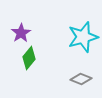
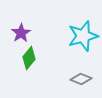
cyan star: moved 1 px up
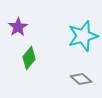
purple star: moved 3 px left, 6 px up
gray diamond: rotated 20 degrees clockwise
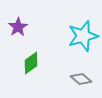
green diamond: moved 2 px right, 5 px down; rotated 15 degrees clockwise
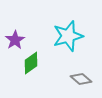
purple star: moved 3 px left, 13 px down
cyan star: moved 15 px left
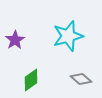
green diamond: moved 17 px down
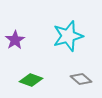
green diamond: rotated 55 degrees clockwise
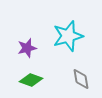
purple star: moved 12 px right, 8 px down; rotated 18 degrees clockwise
gray diamond: rotated 40 degrees clockwise
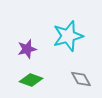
purple star: moved 1 px down
gray diamond: rotated 20 degrees counterclockwise
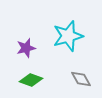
purple star: moved 1 px left, 1 px up
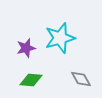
cyan star: moved 8 px left, 2 px down
green diamond: rotated 15 degrees counterclockwise
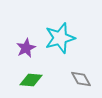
purple star: rotated 12 degrees counterclockwise
